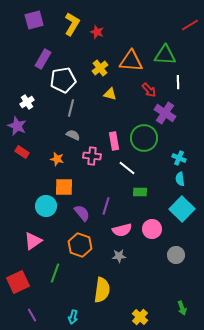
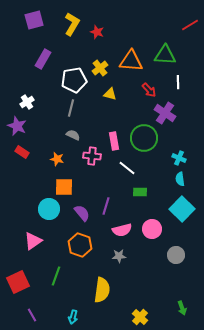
white pentagon at (63, 80): moved 11 px right
cyan circle at (46, 206): moved 3 px right, 3 px down
green line at (55, 273): moved 1 px right, 3 px down
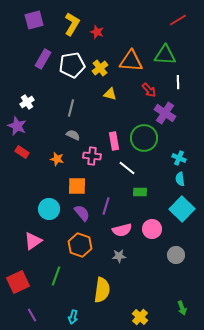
red line at (190, 25): moved 12 px left, 5 px up
white pentagon at (74, 80): moved 2 px left, 15 px up
orange square at (64, 187): moved 13 px right, 1 px up
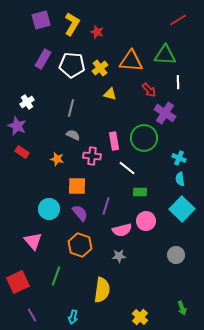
purple square at (34, 20): moved 7 px right
white pentagon at (72, 65): rotated 15 degrees clockwise
purple semicircle at (82, 213): moved 2 px left
pink circle at (152, 229): moved 6 px left, 8 px up
pink triangle at (33, 241): rotated 36 degrees counterclockwise
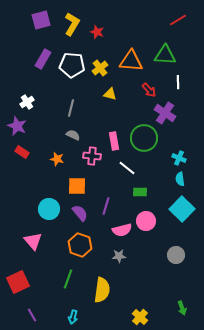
green line at (56, 276): moved 12 px right, 3 px down
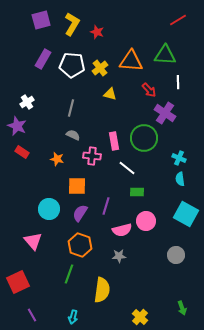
green rectangle at (140, 192): moved 3 px left
cyan square at (182, 209): moved 4 px right, 5 px down; rotated 15 degrees counterclockwise
purple semicircle at (80, 213): rotated 108 degrees counterclockwise
green line at (68, 279): moved 1 px right, 5 px up
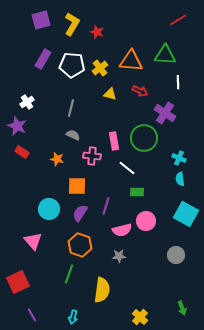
red arrow at (149, 90): moved 9 px left, 1 px down; rotated 21 degrees counterclockwise
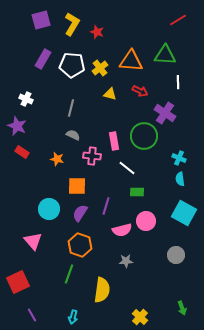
white cross at (27, 102): moved 1 px left, 3 px up; rotated 32 degrees counterclockwise
green circle at (144, 138): moved 2 px up
cyan square at (186, 214): moved 2 px left, 1 px up
gray star at (119, 256): moved 7 px right, 5 px down
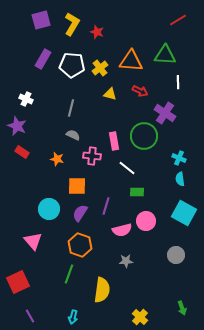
purple line at (32, 315): moved 2 px left, 1 px down
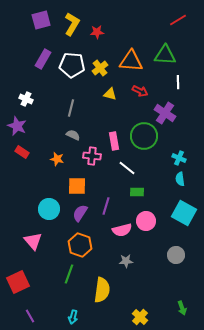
red star at (97, 32): rotated 24 degrees counterclockwise
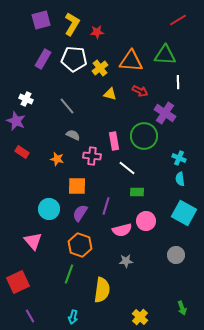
white pentagon at (72, 65): moved 2 px right, 6 px up
gray line at (71, 108): moved 4 px left, 2 px up; rotated 54 degrees counterclockwise
purple star at (17, 126): moved 1 px left, 5 px up
